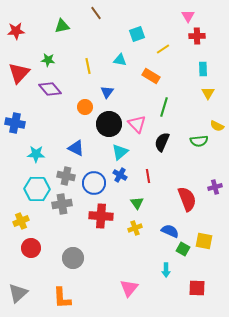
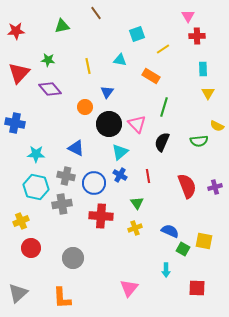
cyan hexagon at (37, 189): moved 1 px left, 2 px up; rotated 10 degrees clockwise
red semicircle at (187, 199): moved 13 px up
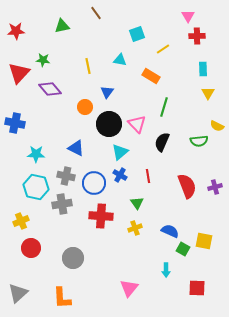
green star at (48, 60): moved 5 px left
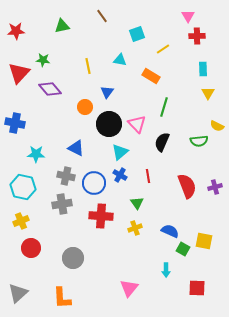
brown line at (96, 13): moved 6 px right, 3 px down
cyan hexagon at (36, 187): moved 13 px left
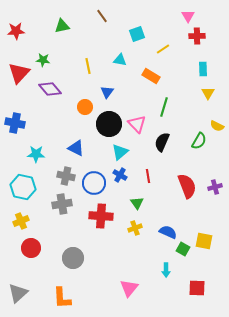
green semicircle at (199, 141): rotated 54 degrees counterclockwise
blue semicircle at (170, 231): moved 2 px left, 1 px down
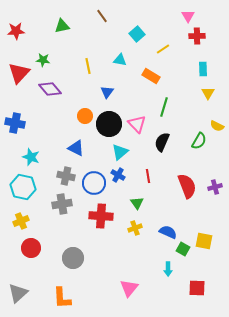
cyan square at (137, 34): rotated 21 degrees counterclockwise
orange circle at (85, 107): moved 9 px down
cyan star at (36, 154): moved 5 px left, 3 px down; rotated 18 degrees clockwise
blue cross at (120, 175): moved 2 px left
cyan arrow at (166, 270): moved 2 px right, 1 px up
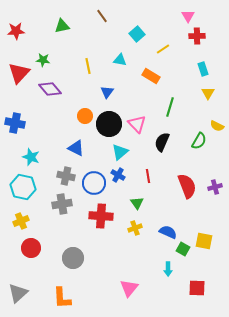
cyan rectangle at (203, 69): rotated 16 degrees counterclockwise
green line at (164, 107): moved 6 px right
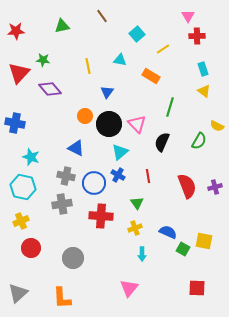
yellow triangle at (208, 93): moved 4 px left, 2 px up; rotated 24 degrees counterclockwise
cyan arrow at (168, 269): moved 26 px left, 15 px up
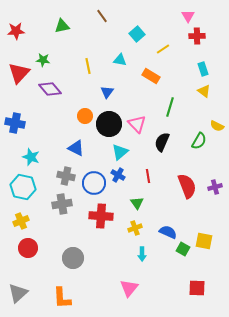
red circle at (31, 248): moved 3 px left
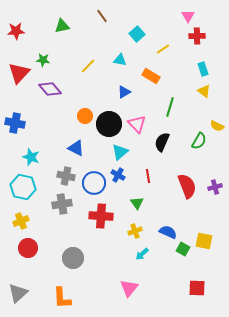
yellow line at (88, 66): rotated 56 degrees clockwise
blue triangle at (107, 92): moved 17 px right; rotated 24 degrees clockwise
yellow cross at (135, 228): moved 3 px down
cyan arrow at (142, 254): rotated 48 degrees clockwise
